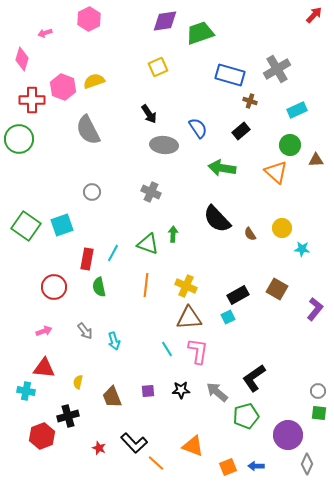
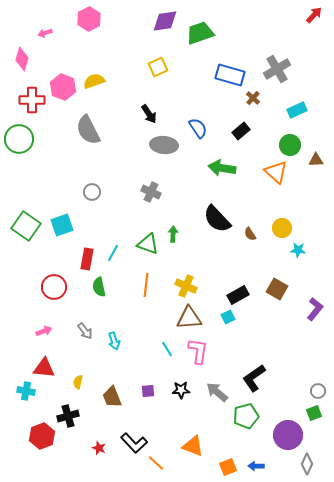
brown cross at (250, 101): moved 3 px right, 3 px up; rotated 24 degrees clockwise
cyan star at (302, 249): moved 4 px left, 1 px down
green square at (319, 413): moved 5 px left; rotated 28 degrees counterclockwise
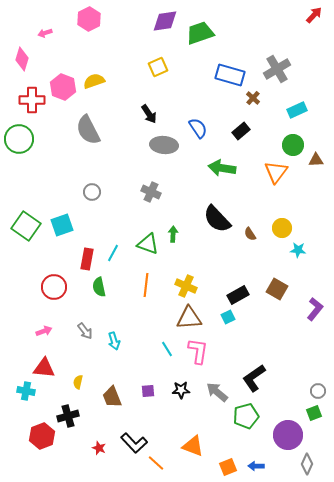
green circle at (290, 145): moved 3 px right
orange triangle at (276, 172): rotated 25 degrees clockwise
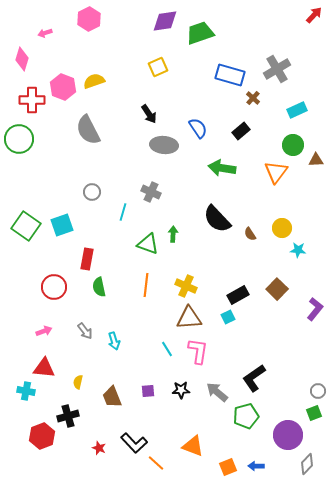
cyan line at (113, 253): moved 10 px right, 41 px up; rotated 12 degrees counterclockwise
brown square at (277, 289): rotated 15 degrees clockwise
gray diamond at (307, 464): rotated 20 degrees clockwise
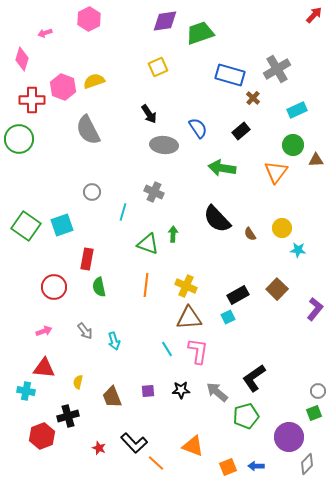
gray cross at (151, 192): moved 3 px right
purple circle at (288, 435): moved 1 px right, 2 px down
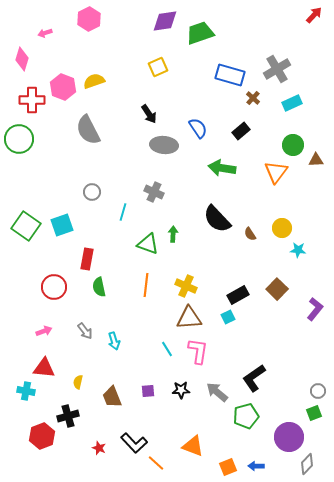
cyan rectangle at (297, 110): moved 5 px left, 7 px up
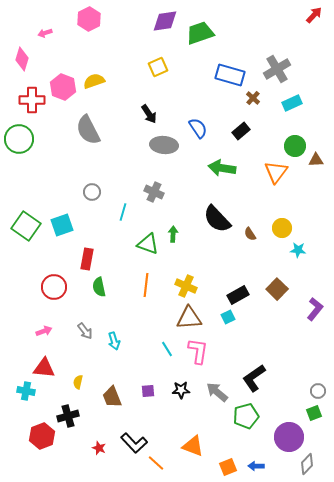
green circle at (293, 145): moved 2 px right, 1 px down
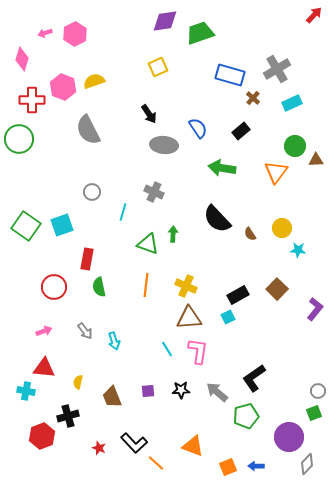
pink hexagon at (89, 19): moved 14 px left, 15 px down
